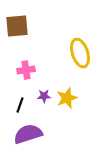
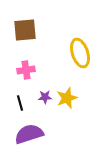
brown square: moved 8 px right, 4 px down
purple star: moved 1 px right, 1 px down
black line: moved 2 px up; rotated 35 degrees counterclockwise
purple semicircle: moved 1 px right
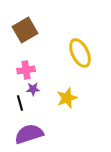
brown square: rotated 25 degrees counterclockwise
yellow ellipse: rotated 8 degrees counterclockwise
purple star: moved 12 px left, 8 px up
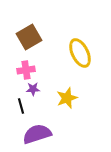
brown square: moved 4 px right, 7 px down
black line: moved 1 px right, 3 px down
purple semicircle: moved 8 px right
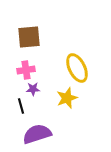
brown square: rotated 25 degrees clockwise
yellow ellipse: moved 3 px left, 15 px down
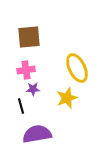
purple semicircle: rotated 8 degrees clockwise
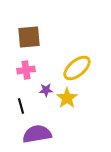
yellow ellipse: rotated 76 degrees clockwise
purple star: moved 13 px right, 1 px down
yellow star: rotated 15 degrees counterclockwise
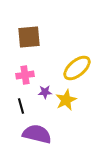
pink cross: moved 1 px left, 5 px down
purple star: moved 1 px left, 2 px down
yellow star: moved 1 px left, 2 px down; rotated 10 degrees clockwise
purple semicircle: rotated 24 degrees clockwise
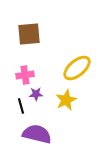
brown square: moved 3 px up
purple star: moved 9 px left, 2 px down
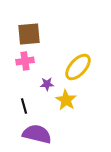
yellow ellipse: moved 1 px right, 1 px up; rotated 8 degrees counterclockwise
pink cross: moved 14 px up
purple star: moved 11 px right, 10 px up
yellow star: rotated 15 degrees counterclockwise
black line: moved 3 px right
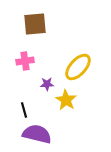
brown square: moved 6 px right, 10 px up
black line: moved 4 px down
